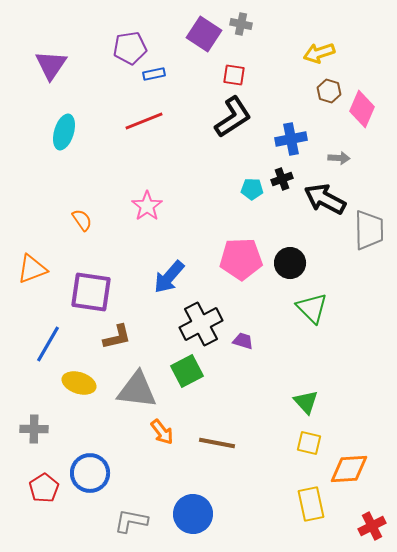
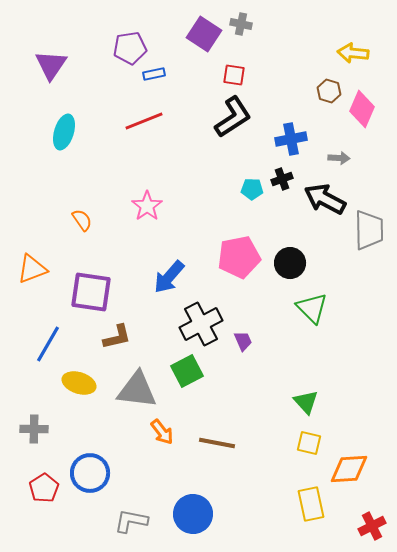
yellow arrow at (319, 53): moved 34 px right; rotated 24 degrees clockwise
pink pentagon at (241, 259): moved 2 px left, 2 px up; rotated 9 degrees counterclockwise
purple trapezoid at (243, 341): rotated 50 degrees clockwise
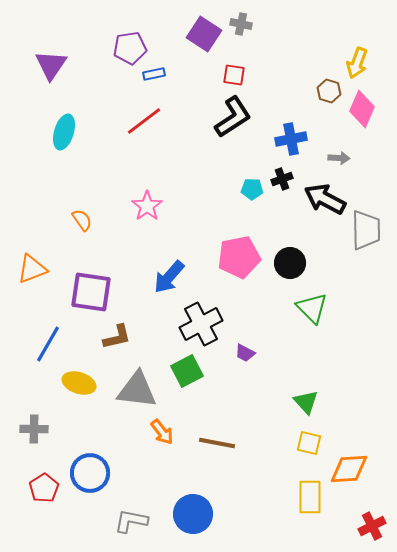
yellow arrow at (353, 53): moved 4 px right, 10 px down; rotated 76 degrees counterclockwise
red line at (144, 121): rotated 15 degrees counterclockwise
gray trapezoid at (369, 230): moved 3 px left
purple trapezoid at (243, 341): moved 2 px right, 12 px down; rotated 140 degrees clockwise
yellow rectangle at (311, 504): moved 1 px left, 7 px up; rotated 12 degrees clockwise
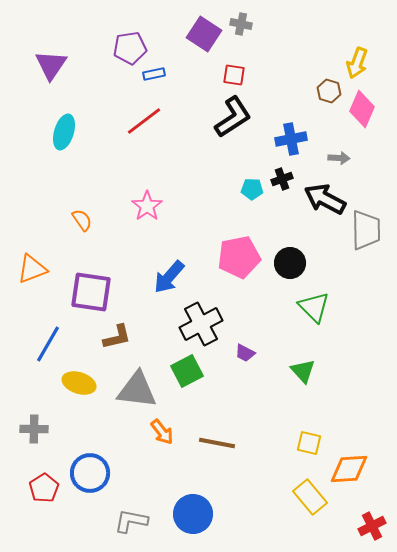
green triangle at (312, 308): moved 2 px right, 1 px up
green triangle at (306, 402): moved 3 px left, 31 px up
yellow rectangle at (310, 497): rotated 40 degrees counterclockwise
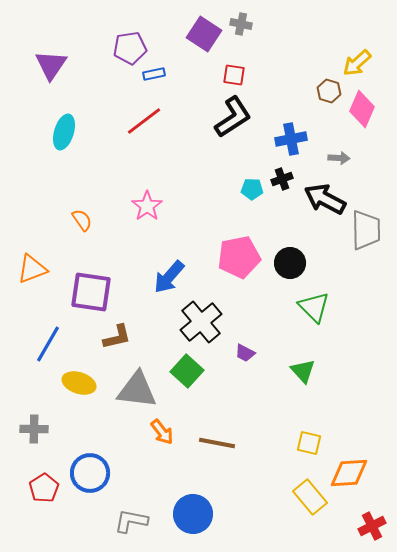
yellow arrow at (357, 63): rotated 28 degrees clockwise
black cross at (201, 324): moved 2 px up; rotated 12 degrees counterclockwise
green square at (187, 371): rotated 20 degrees counterclockwise
orange diamond at (349, 469): moved 4 px down
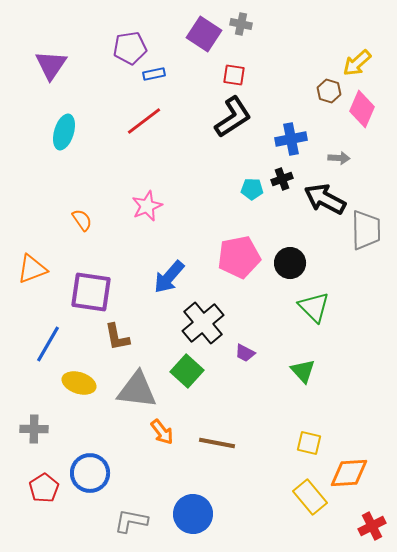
pink star at (147, 206): rotated 12 degrees clockwise
black cross at (201, 322): moved 2 px right, 1 px down
brown L-shape at (117, 337): rotated 92 degrees clockwise
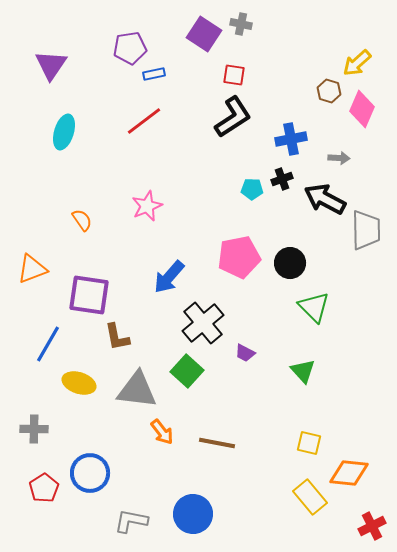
purple square at (91, 292): moved 2 px left, 3 px down
orange diamond at (349, 473): rotated 9 degrees clockwise
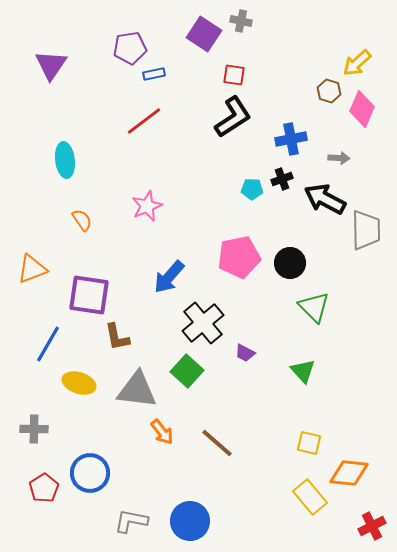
gray cross at (241, 24): moved 3 px up
cyan ellipse at (64, 132): moved 1 px right, 28 px down; rotated 24 degrees counterclockwise
brown line at (217, 443): rotated 30 degrees clockwise
blue circle at (193, 514): moved 3 px left, 7 px down
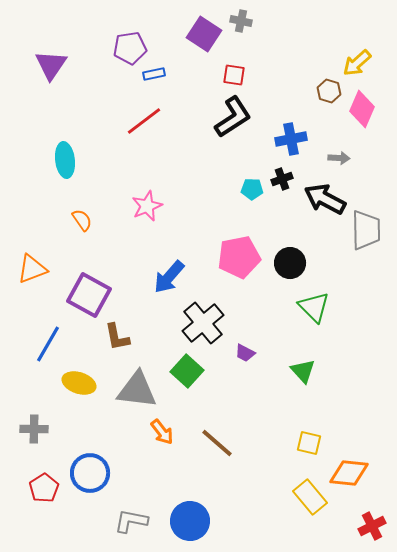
purple square at (89, 295): rotated 21 degrees clockwise
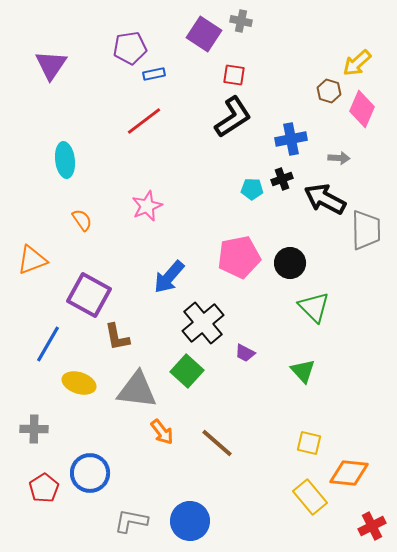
orange triangle at (32, 269): moved 9 px up
